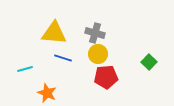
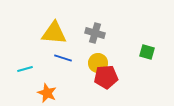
yellow circle: moved 9 px down
green square: moved 2 px left, 10 px up; rotated 28 degrees counterclockwise
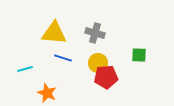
green square: moved 8 px left, 3 px down; rotated 14 degrees counterclockwise
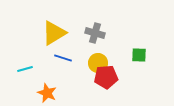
yellow triangle: rotated 36 degrees counterclockwise
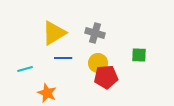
blue line: rotated 18 degrees counterclockwise
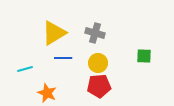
green square: moved 5 px right, 1 px down
red pentagon: moved 7 px left, 9 px down
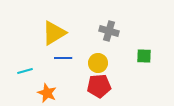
gray cross: moved 14 px right, 2 px up
cyan line: moved 2 px down
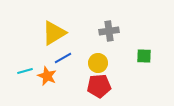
gray cross: rotated 24 degrees counterclockwise
blue line: rotated 30 degrees counterclockwise
orange star: moved 17 px up
